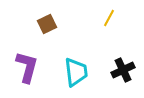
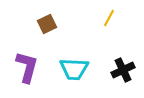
cyan trapezoid: moved 2 px left, 3 px up; rotated 100 degrees clockwise
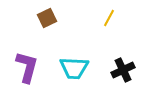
brown square: moved 6 px up
cyan trapezoid: moved 1 px up
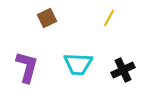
cyan trapezoid: moved 4 px right, 4 px up
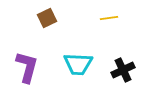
yellow line: rotated 54 degrees clockwise
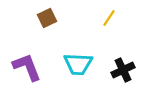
yellow line: rotated 48 degrees counterclockwise
purple L-shape: rotated 36 degrees counterclockwise
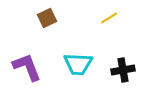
yellow line: rotated 24 degrees clockwise
black cross: rotated 15 degrees clockwise
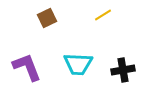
yellow line: moved 6 px left, 3 px up
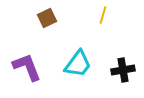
yellow line: rotated 42 degrees counterclockwise
cyan trapezoid: rotated 56 degrees counterclockwise
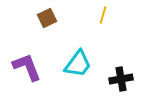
black cross: moved 2 px left, 9 px down
